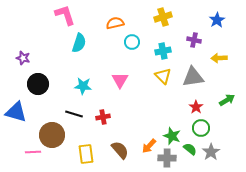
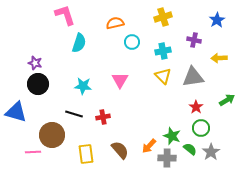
purple star: moved 12 px right, 5 px down
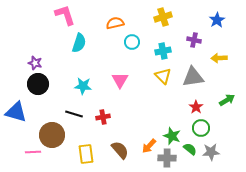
gray star: rotated 30 degrees clockwise
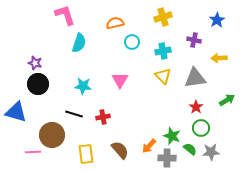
gray triangle: moved 2 px right, 1 px down
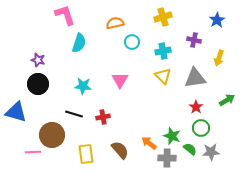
yellow arrow: rotated 70 degrees counterclockwise
purple star: moved 3 px right, 3 px up
orange arrow: moved 3 px up; rotated 84 degrees clockwise
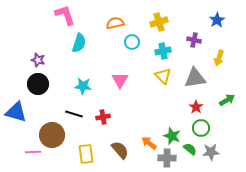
yellow cross: moved 4 px left, 5 px down
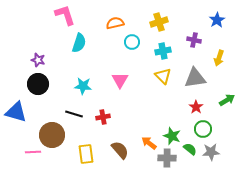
green circle: moved 2 px right, 1 px down
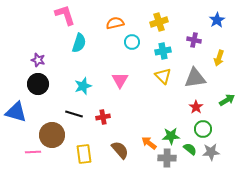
cyan star: rotated 24 degrees counterclockwise
green star: moved 1 px left; rotated 24 degrees counterclockwise
yellow rectangle: moved 2 px left
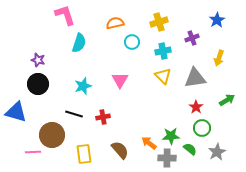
purple cross: moved 2 px left, 2 px up; rotated 32 degrees counterclockwise
green circle: moved 1 px left, 1 px up
gray star: moved 6 px right; rotated 24 degrees counterclockwise
